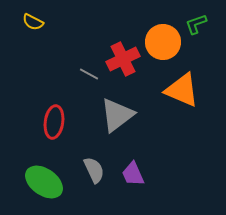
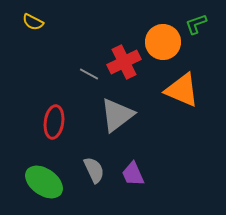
red cross: moved 1 px right, 3 px down
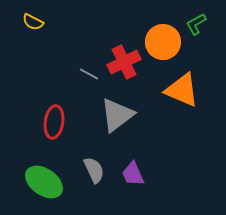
green L-shape: rotated 10 degrees counterclockwise
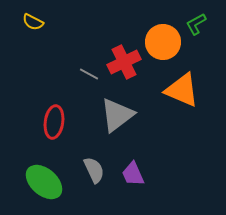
green ellipse: rotated 6 degrees clockwise
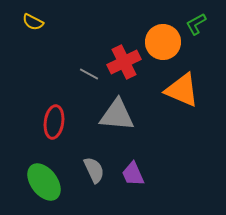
gray triangle: rotated 42 degrees clockwise
green ellipse: rotated 12 degrees clockwise
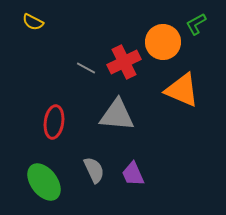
gray line: moved 3 px left, 6 px up
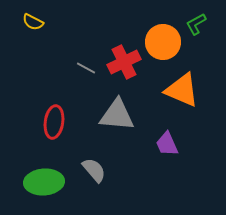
gray semicircle: rotated 16 degrees counterclockwise
purple trapezoid: moved 34 px right, 30 px up
green ellipse: rotated 57 degrees counterclockwise
